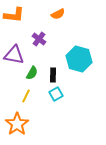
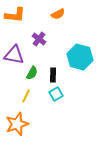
orange L-shape: moved 1 px right
cyan hexagon: moved 1 px right, 2 px up
orange star: rotated 15 degrees clockwise
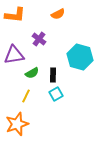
purple triangle: rotated 20 degrees counterclockwise
green semicircle: rotated 32 degrees clockwise
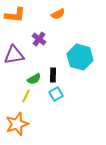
green semicircle: moved 2 px right, 6 px down
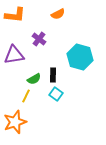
cyan square: rotated 24 degrees counterclockwise
orange star: moved 2 px left, 2 px up
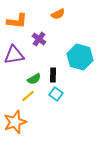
orange L-shape: moved 2 px right, 6 px down
yellow line: moved 2 px right; rotated 24 degrees clockwise
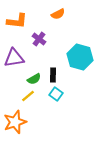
purple triangle: moved 3 px down
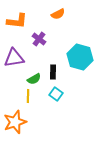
black rectangle: moved 3 px up
yellow line: rotated 48 degrees counterclockwise
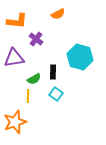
purple cross: moved 3 px left
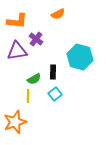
purple triangle: moved 3 px right, 7 px up
cyan square: moved 1 px left; rotated 16 degrees clockwise
